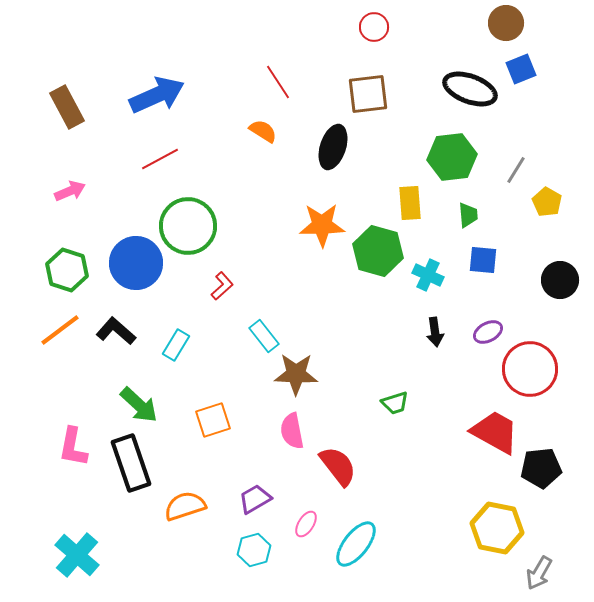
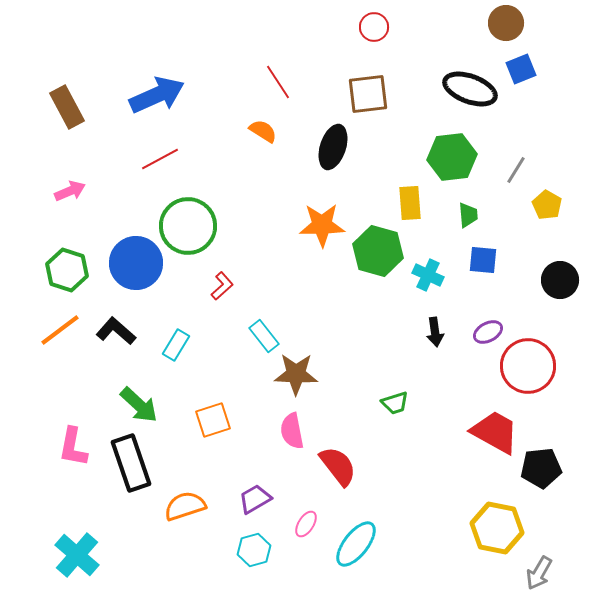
yellow pentagon at (547, 202): moved 3 px down
red circle at (530, 369): moved 2 px left, 3 px up
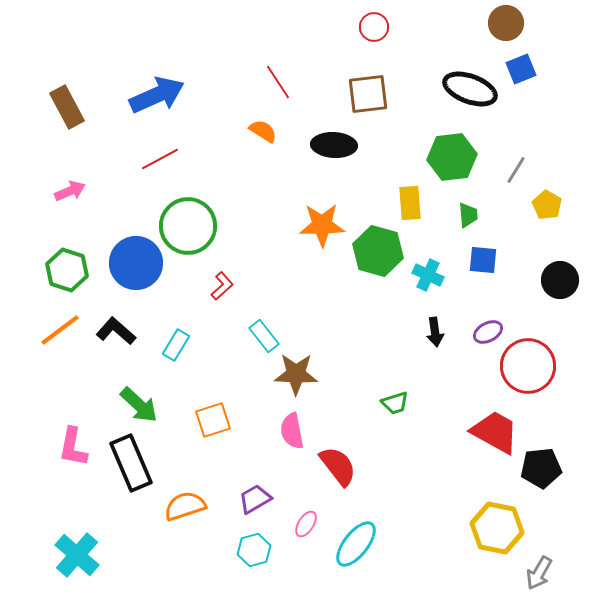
black ellipse at (333, 147): moved 1 px right, 2 px up; rotated 75 degrees clockwise
black rectangle at (131, 463): rotated 4 degrees counterclockwise
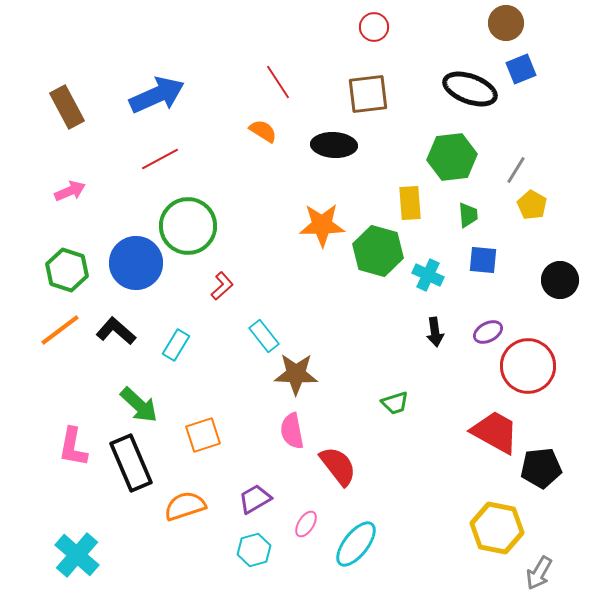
yellow pentagon at (547, 205): moved 15 px left
orange square at (213, 420): moved 10 px left, 15 px down
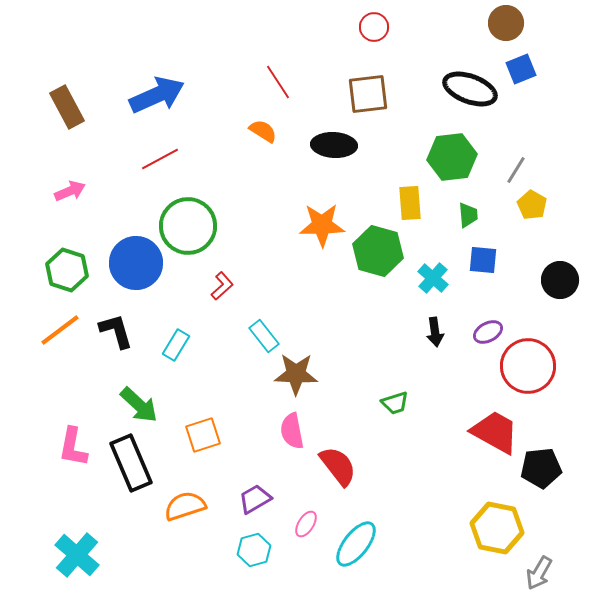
cyan cross at (428, 275): moved 5 px right, 3 px down; rotated 16 degrees clockwise
black L-shape at (116, 331): rotated 33 degrees clockwise
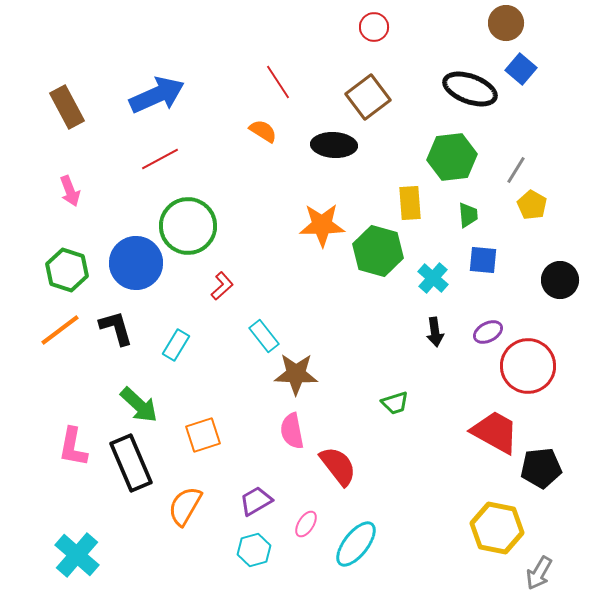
blue square at (521, 69): rotated 28 degrees counterclockwise
brown square at (368, 94): moved 3 px down; rotated 30 degrees counterclockwise
pink arrow at (70, 191): rotated 92 degrees clockwise
black L-shape at (116, 331): moved 3 px up
purple trapezoid at (255, 499): moved 1 px right, 2 px down
orange semicircle at (185, 506): rotated 42 degrees counterclockwise
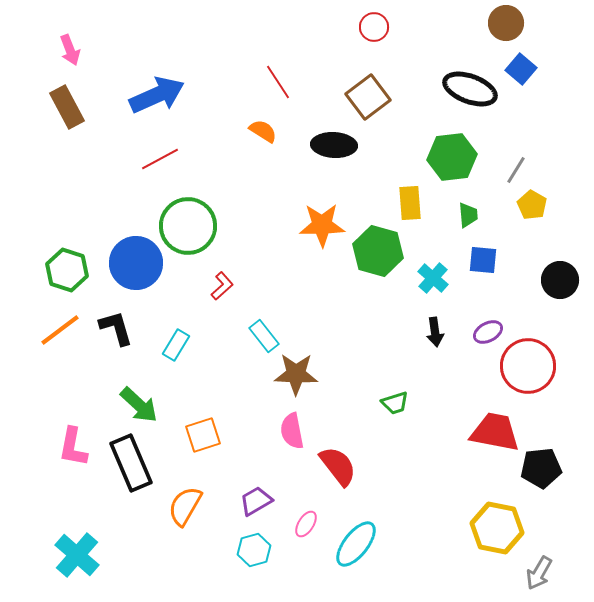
pink arrow at (70, 191): moved 141 px up
red trapezoid at (495, 432): rotated 18 degrees counterclockwise
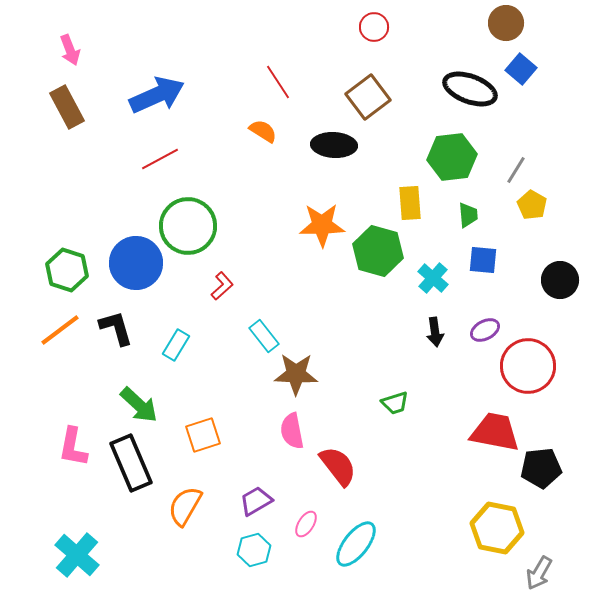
purple ellipse at (488, 332): moved 3 px left, 2 px up
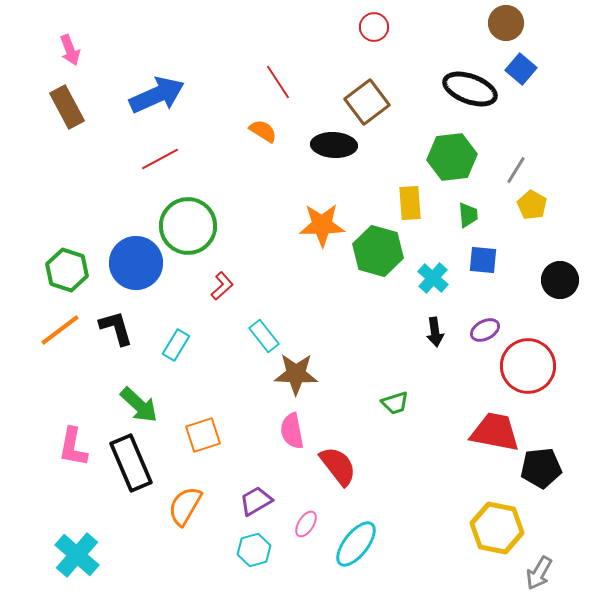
brown square at (368, 97): moved 1 px left, 5 px down
